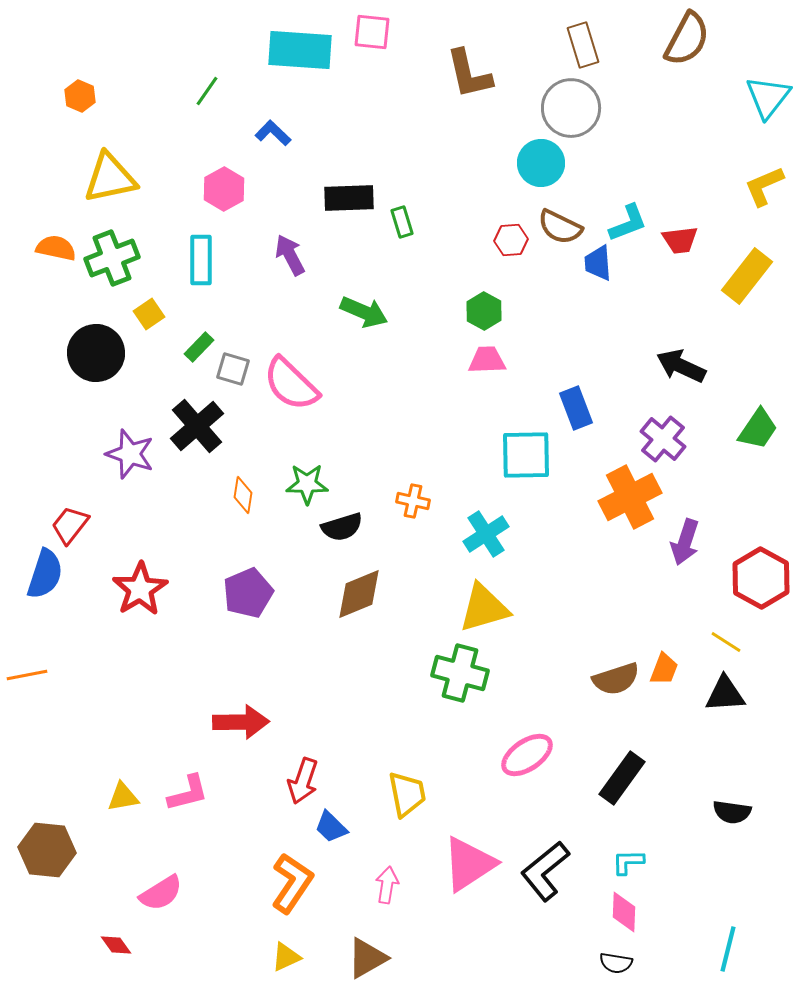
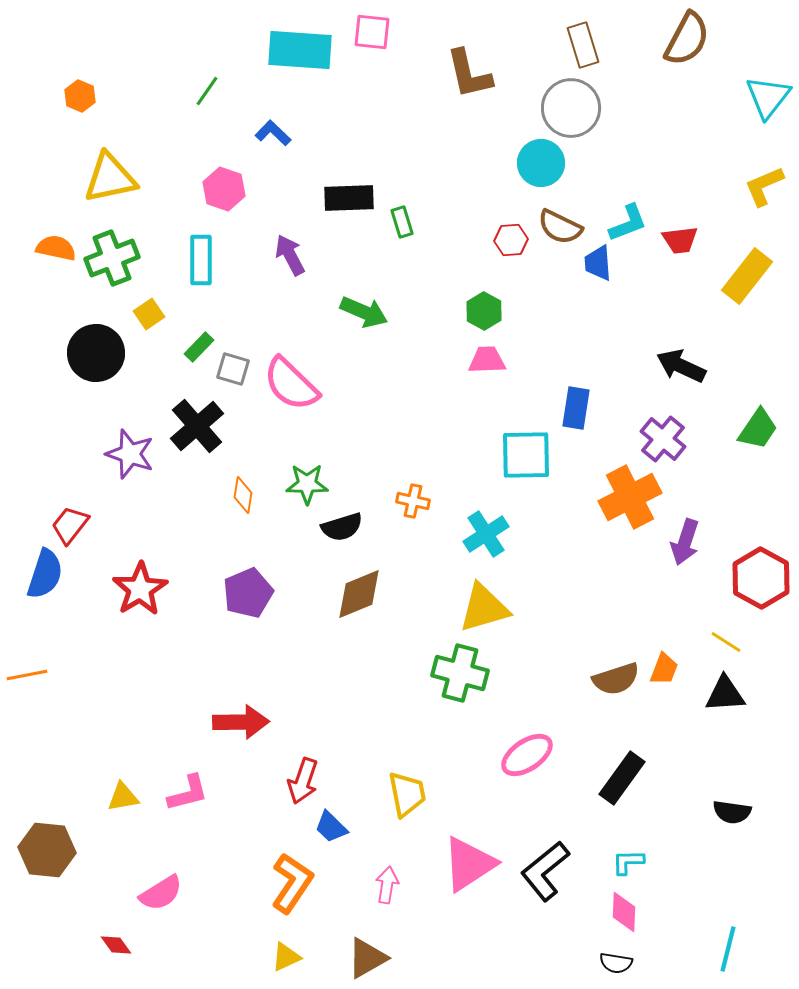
pink hexagon at (224, 189): rotated 12 degrees counterclockwise
blue rectangle at (576, 408): rotated 30 degrees clockwise
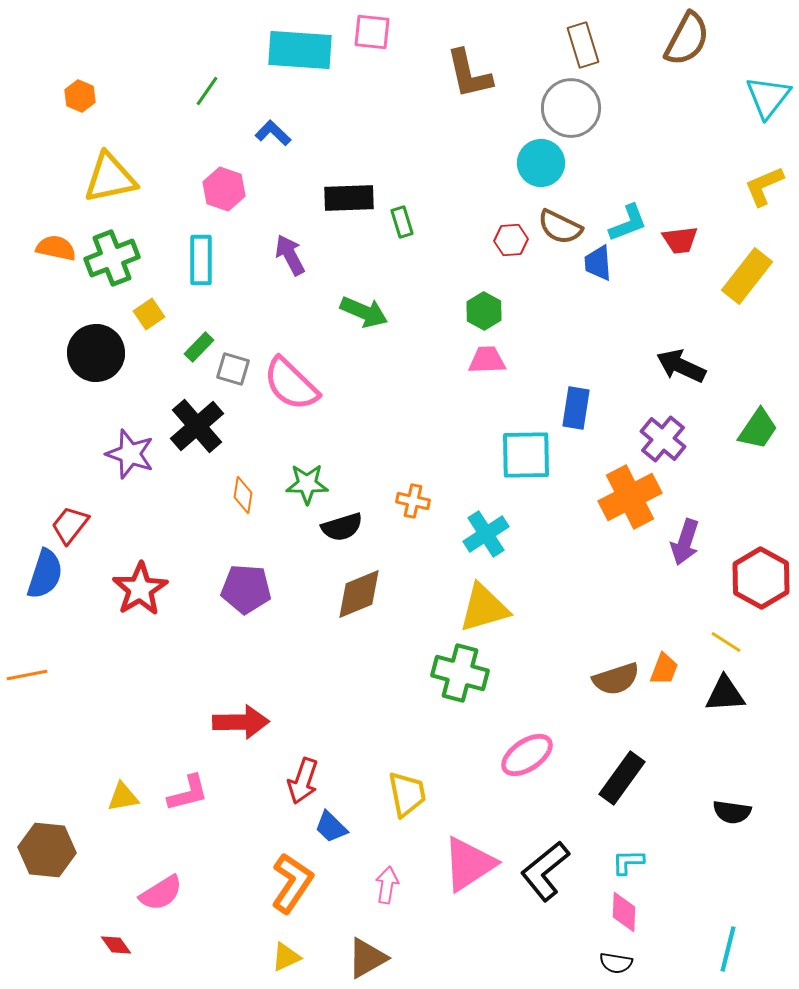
purple pentagon at (248, 593): moved 2 px left, 4 px up; rotated 27 degrees clockwise
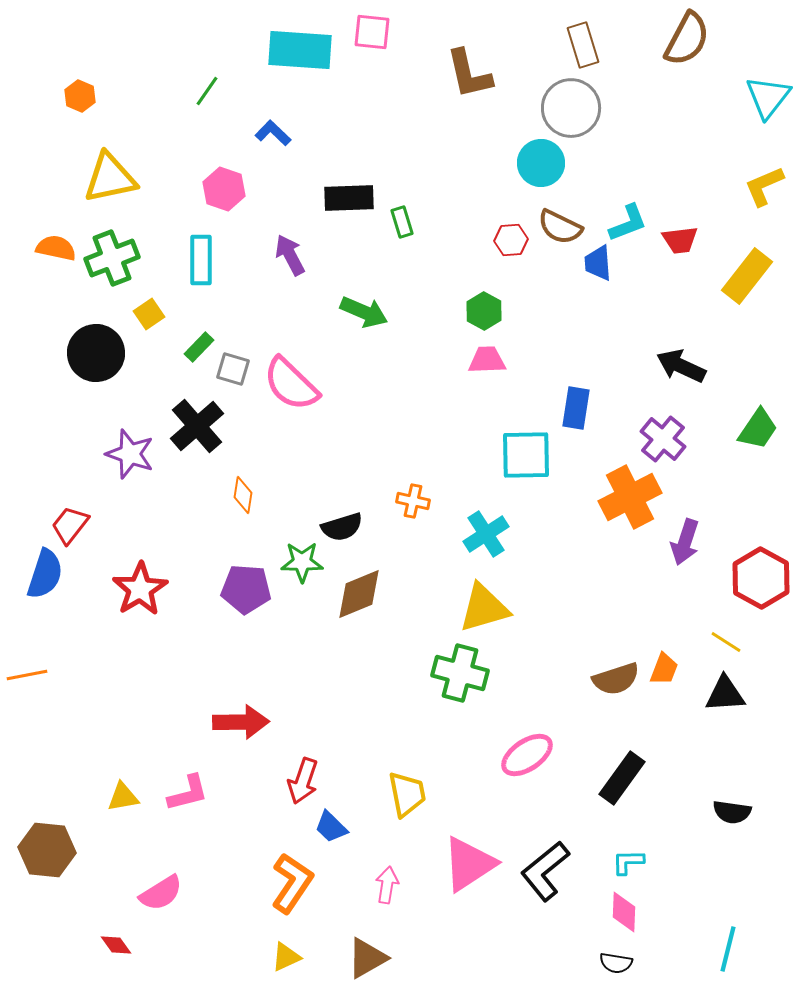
green star at (307, 484): moved 5 px left, 78 px down
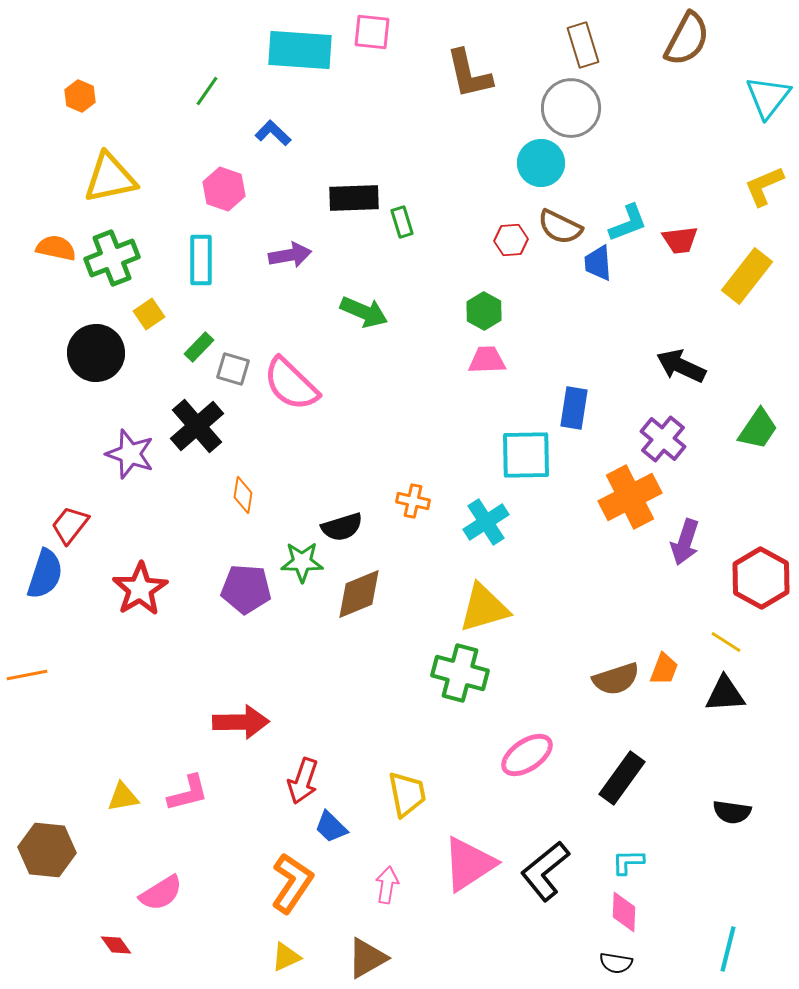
black rectangle at (349, 198): moved 5 px right
purple arrow at (290, 255): rotated 108 degrees clockwise
blue rectangle at (576, 408): moved 2 px left
cyan cross at (486, 534): moved 12 px up
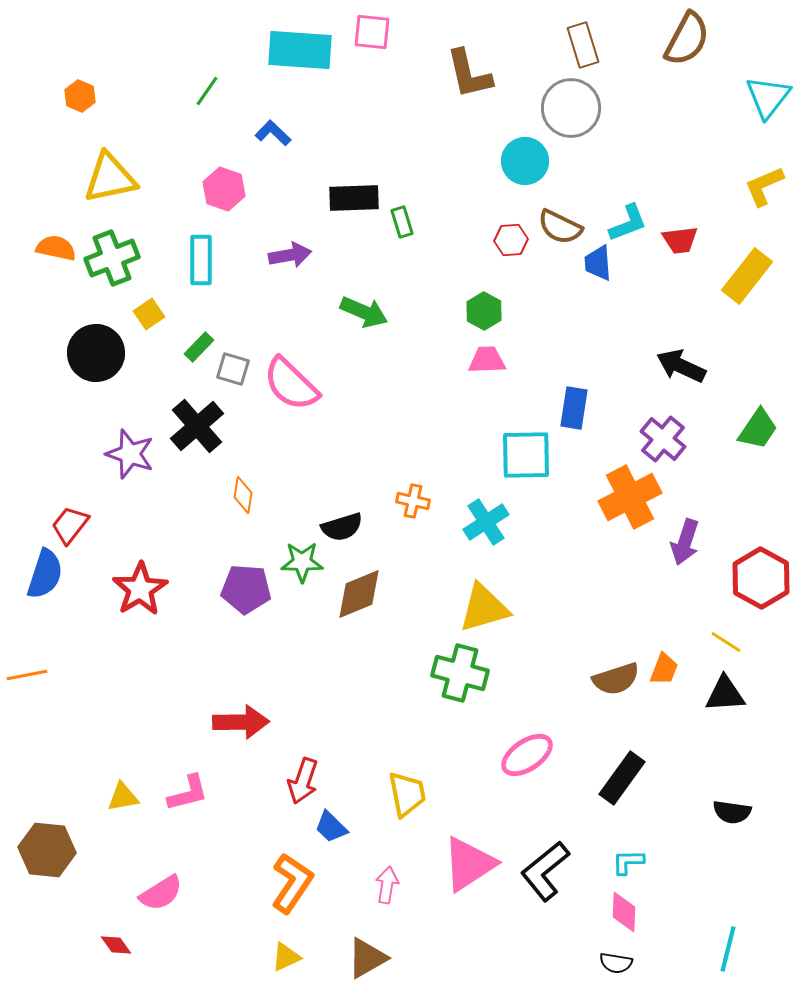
cyan circle at (541, 163): moved 16 px left, 2 px up
